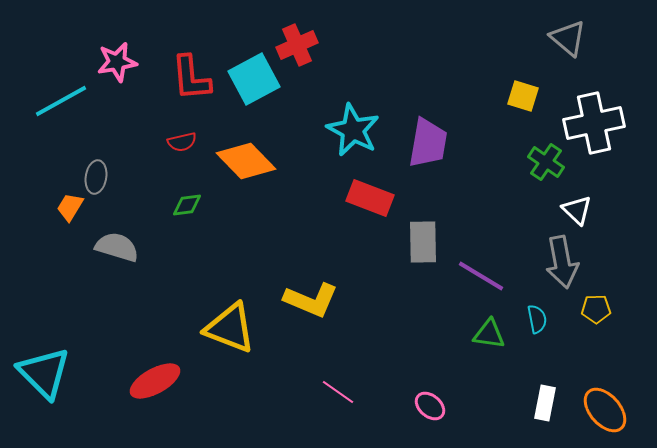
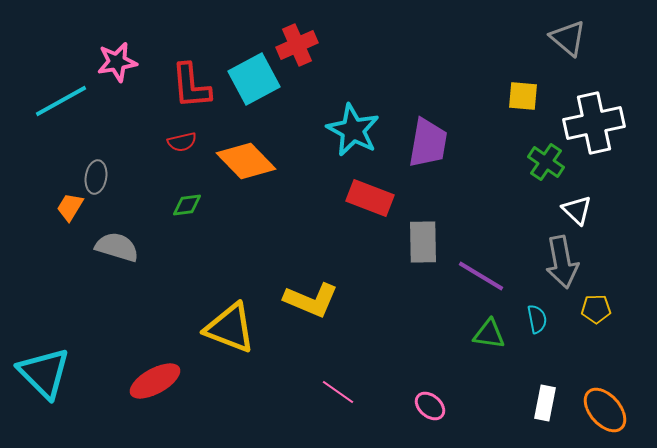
red L-shape: moved 8 px down
yellow square: rotated 12 degrees counterclockwise
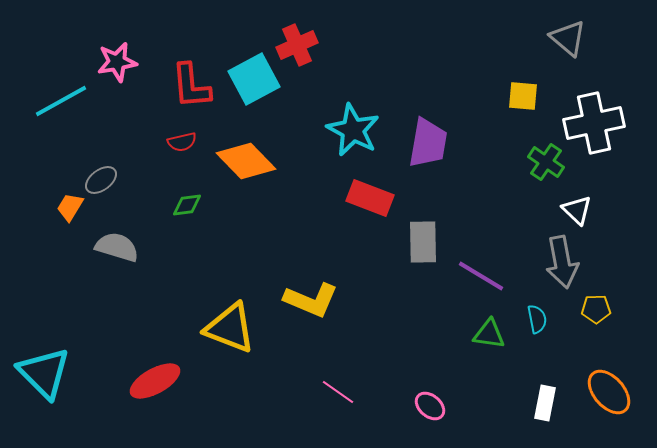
gray ellipse: moved 5 px right, 3 px down; rotated 44 degrees clockwise
orange ellipse: moved 4 px right, 18 px up
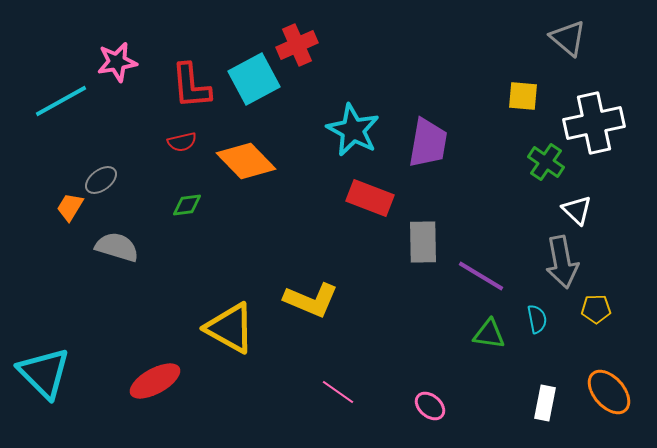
yellow triangle: rotated 8 degrees clockwise
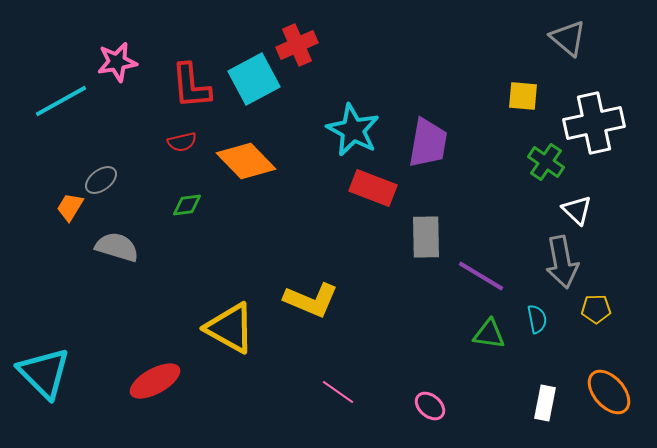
red rectangle: moved 3 px right, 10 px up
gray rectangle: moved 3 px right, 5 px up
